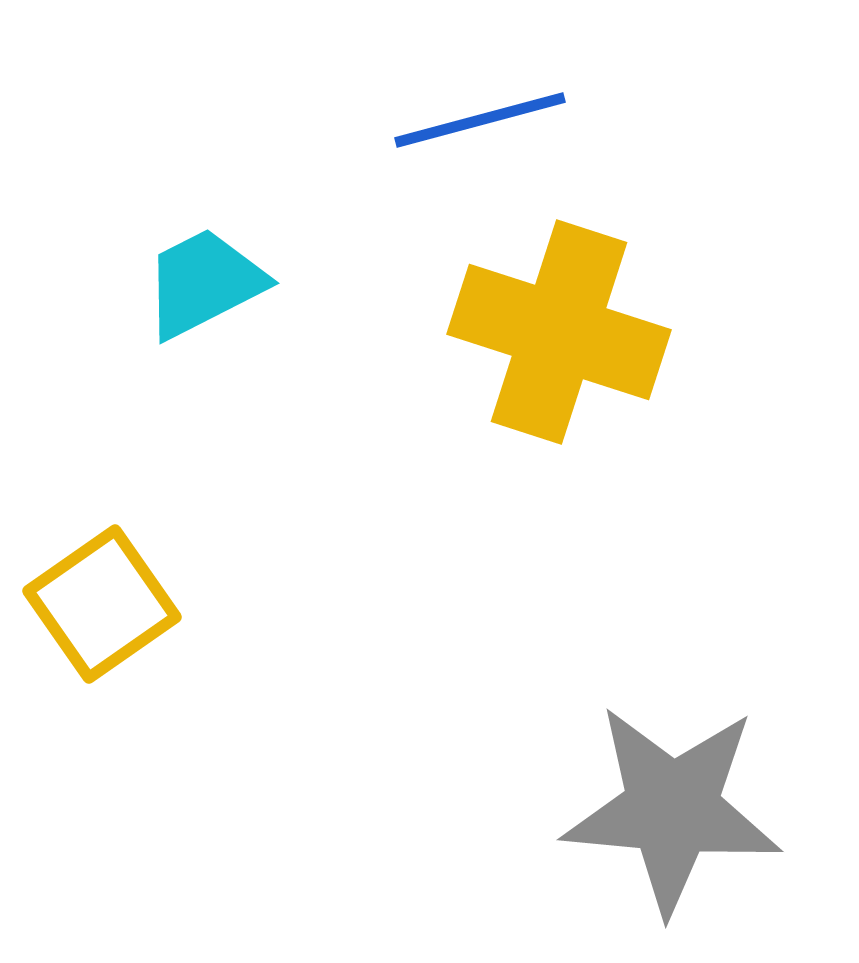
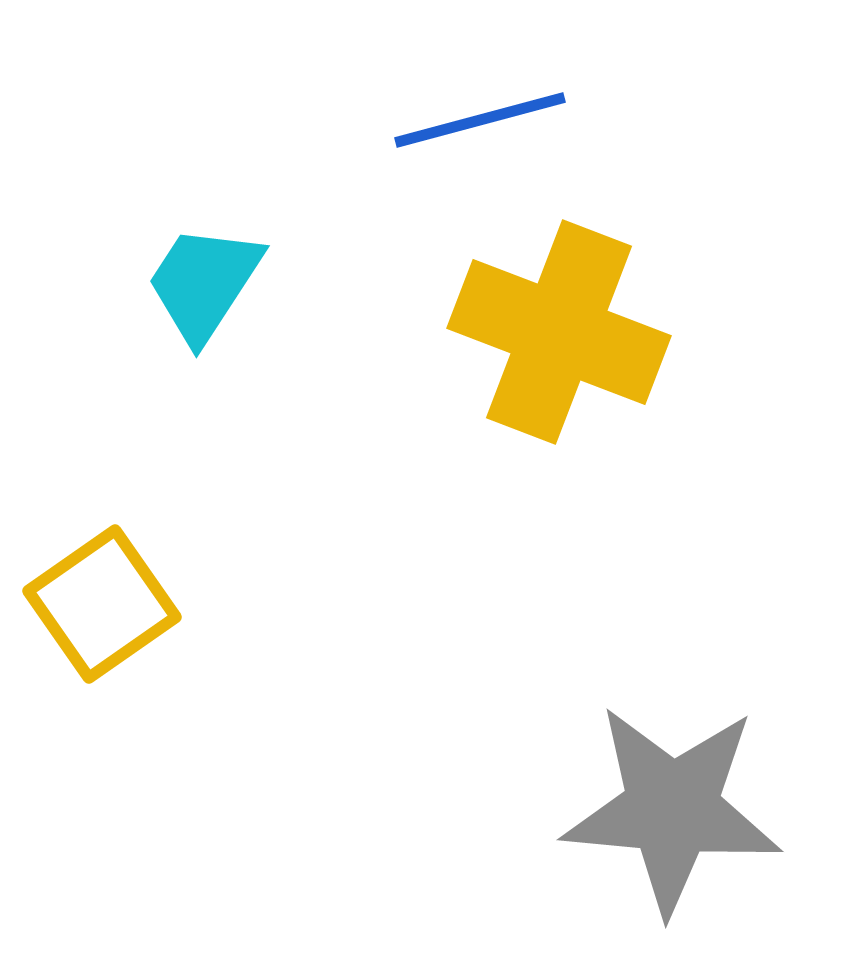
cyan trapezoid: rotated 30 degrees counterclockwise
yellow cross: rotated 3 degrees clockwise
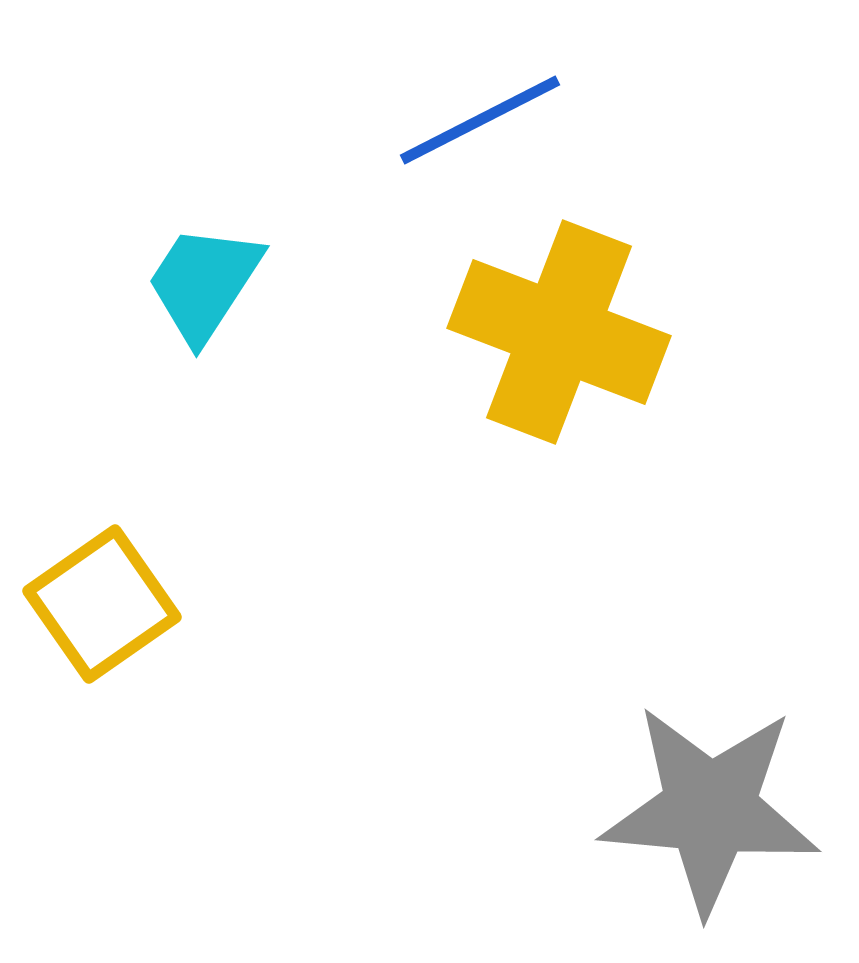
blue line: rotated 12 degrees counterclockwise
gray star: moved 38 px right
